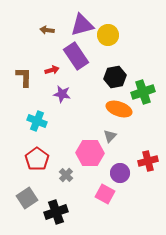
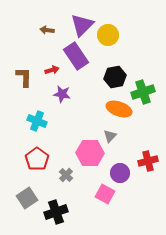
purple triangle: rotated 30 degrees counterclockwise
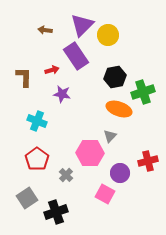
brown arrow: moved 2 px left
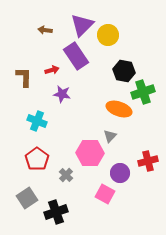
black hexagon: moved 9 px right, 6 px up; rotated 20 degrees clockwise
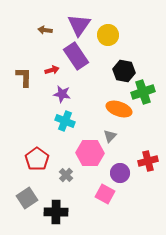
purple triangle: moved 3 px left; rotated 10 degrees counterclockwise
cyan cross: moved 28 px right
black cross: rotated 20 degrees clockwise
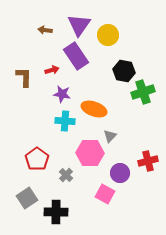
orange ellipse: moved 25 px left
cyan cross: rotated 18 degrees counterclockwise
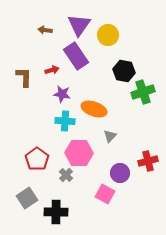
pink hexagon: moved 11 px left
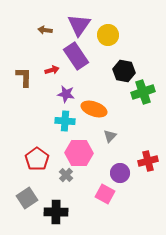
purple star: moved 4 px right
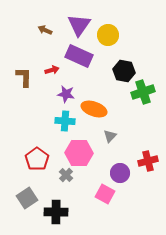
brown arrow: rotated 16 degrees clockwise
purple rectangle: moved 3 px right; rotated 32 degrees counterclockwise
